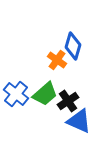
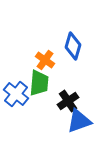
orange cross: moved 12 px left
green trapezoid: moved 6 px left, 11 px up; rotated 44 degrees counterclockwise
blue triangle: rotated 44 degrees counterclockwise
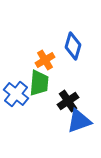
orange cross: rotated 24 degrees clockwise
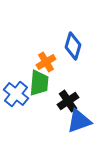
orange cross: moved 1 px right, 2 px down
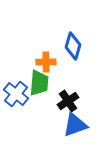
orange cross: rotated 30 degrees clockwise
blue triangle: moved 4 px left, 4 px down
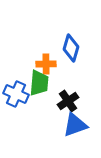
blue diamond: moved 2 px left, 2 px down
orange cross: moved 2 px down
blue cross: rotated 15 degrees counterclockwise
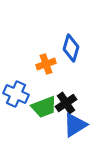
orange cross: rotated 18 degrees counterclockwise
green trapezoid: moved 5 px right, 24 px down; rotated 64 degrees clockwise
black cross: moved 2 px left, 2 px down
blue triangle: rotated 12 degrees counterclockwise
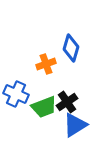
black cross: moved 1 px right, 1 px up
